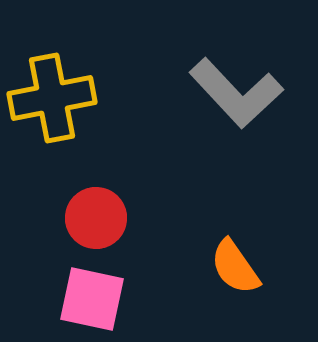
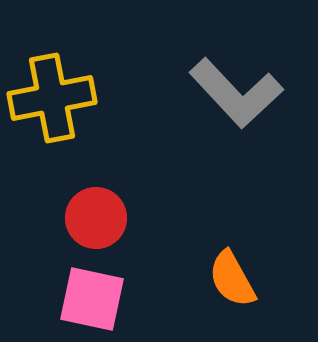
orange semicircle: moved 3 px left, 12 px down; rotated 6 degrees clockwise
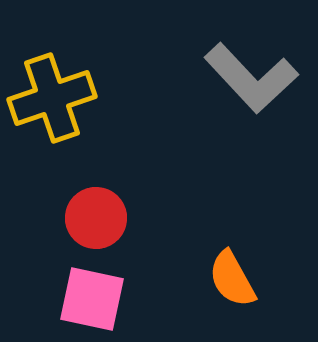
gray L-shape: moved 15 px right, 15 px up
yellow cross: rotated 8 degrees counterclockwise
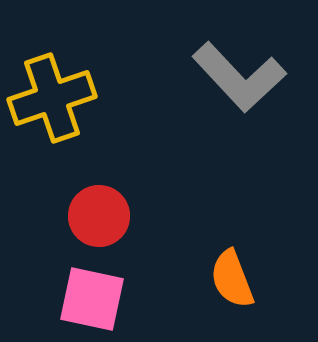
gray L-shape: moved 12 px left, 1 px up
red circle: moved 3 px right, 2 px up
orange semicircle: rotated 8 degrees clockwise
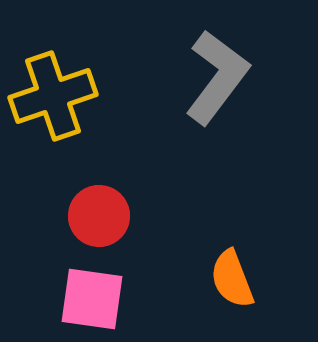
gray L-shape: moved 22 px left; rotated 100 degrees counterclockwise
yellow cross: moved 1 px right, 2 px up
pink square: rotated 4 degrees counterclockwise
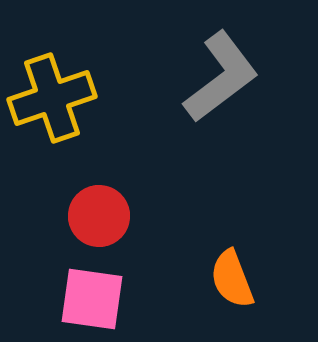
gray L-shape: moved 4 px right; rotated 16 degrees clockwise
yellow cross: moved 1 px left, 2 px down
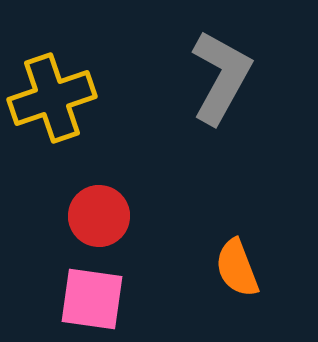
gray L-shape: rotated 24 degrees counterclockwise
orange semicircle: moved 5 px right, 11 px up
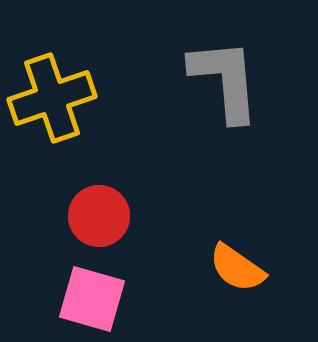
gray L-shape: moved 4 px right, 3 px down; rotated 34 degrees counterclockwise
orange semicircle: rotated 34 degrees counterclockwise
pink square: rotated 8 degrees clockwise
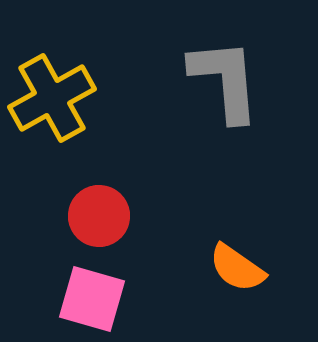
yellow cross: rotated 10 degrees counterclockwise
